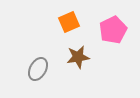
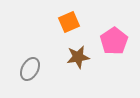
pink pentagon: moved 1 px right, 11 px down; rotated 8 degrees counterclockwise
gray ellipse: moved 8 px left
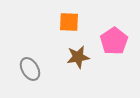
orange square: rotated 25 degrees clockwise
gray ellipse: rotated 60 degrees counterclockwise
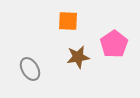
orange square: moved 1 px left, 1 px up
pink pentagon: moved 3 px down
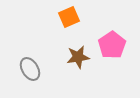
orange square: moved 1 px right, 4 px up; rotated 25 degrees counterclockwise
pink pentagon: moved 2 px left, 1 px down
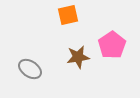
orange square: moved 1 px left, 2 px up; rotated 10 degrees clockwise
gray ellipse: rotated 25 degrees counterclockwise
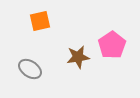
orange square: moved 28 px left, 6 px down
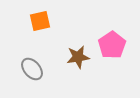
gray ellipse: moved 2 px right; rotated 15 degrees clockwise
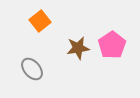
orange square: rotated 25 degrees counterclockwise
brown star: moved 9 px up
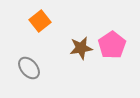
brown star: moved 3 px right
gray ellipse: moved 3 px left, 1 px up
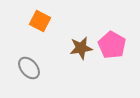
orange square: rotated 25 degrees counterclockwise
pink pentagon: rotated 8 degrees counterclockwise
